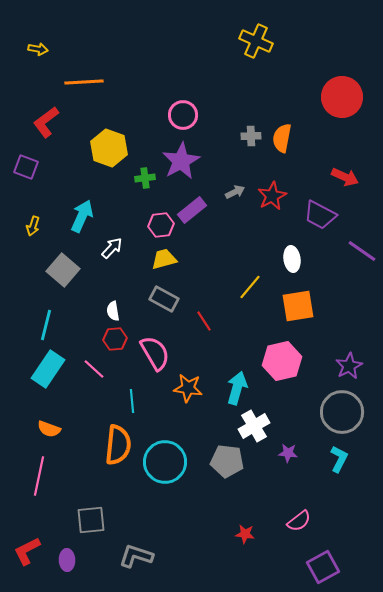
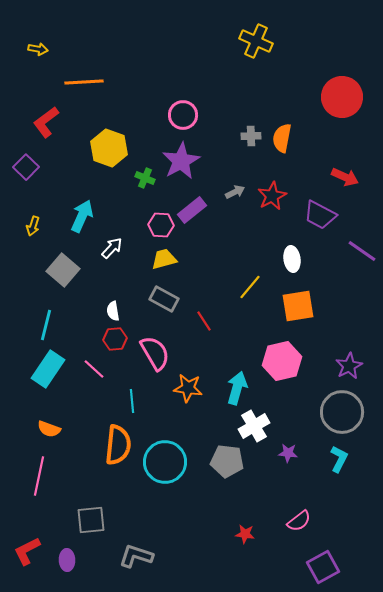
purple square at (26, 167): rotated 25 degrees clockwise
green cross at (145, 178): rotated 30 degrees clockwise
pink hexagon at (161, 225): rotated 10 degrees clockwise
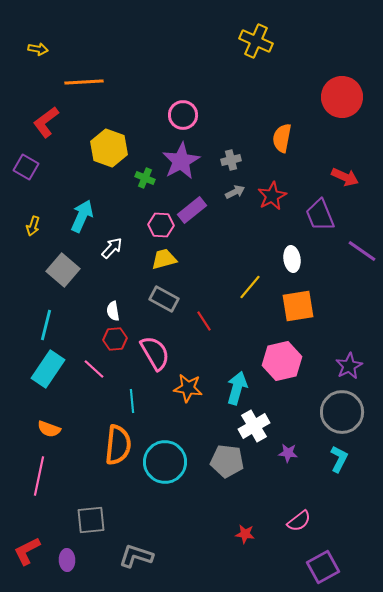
gray cross at (251, 136): moved 20 px left, 24 px down; rotated 12 degrees counterclockwise
purple square at (26, 167): rotated 15 degrees counterclockwise
purple trapezoid at (320, 215): rotated 40 degrees clockwise
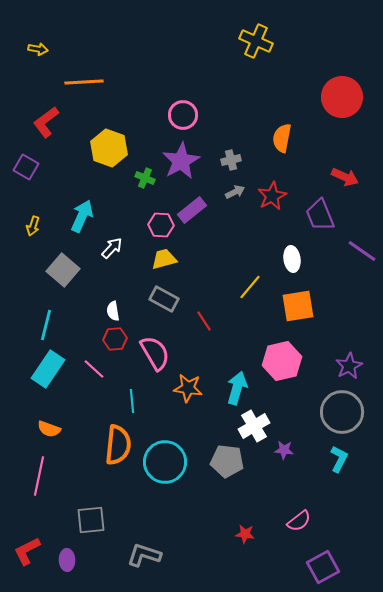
purple star at (288, 453): moved 4 px left, 3 px up
gray L-shape at (136, 556): moved 8 px right, 1 px up
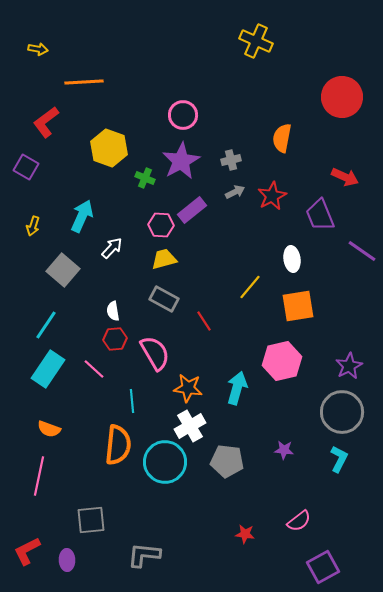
cyan line at (46, 325): rotated 20 degrees clockwise
white cross at (254, 426): moved 64 px left
gray L-shape at (144, 555): rotated 12 degrees counterclockwise
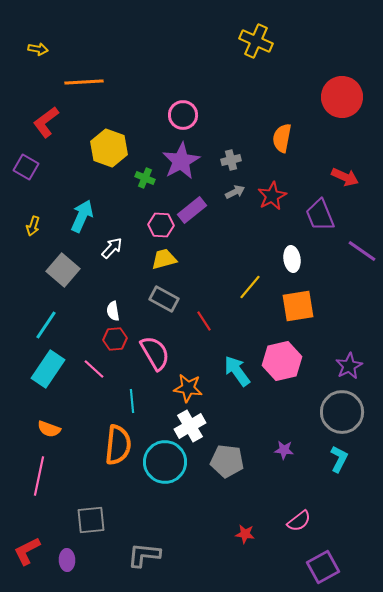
cyan arrow at (237, 388): moved 17 px up; rotated 52 degrees counterclockwise
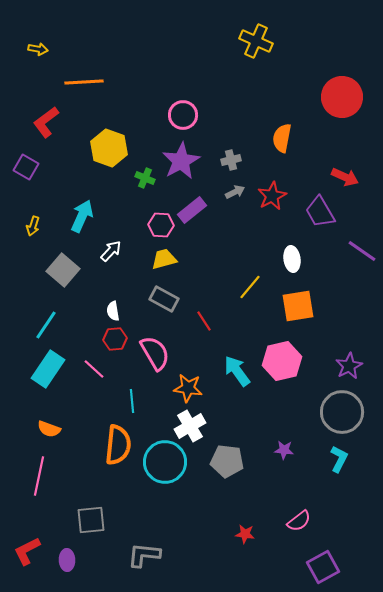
purple trapezoid at (320, 215): moved 3 px up; rotated 8 degrees counterclockwise
white arrow at (112, 248): moved 1 px left, 3 px down
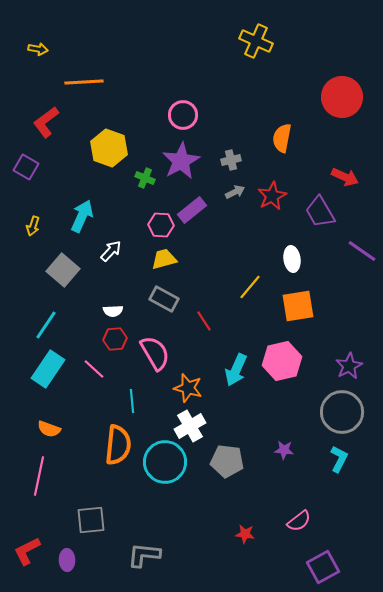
white semicircle at (113, 311): rotated 84 degrees counterclockwise
cyan arrow at (237, 371): moved 1 px left, 1 px up; rotated 120 degrees counterclockwise
orange star at (188, 388): rotated 8 degrees clockwise
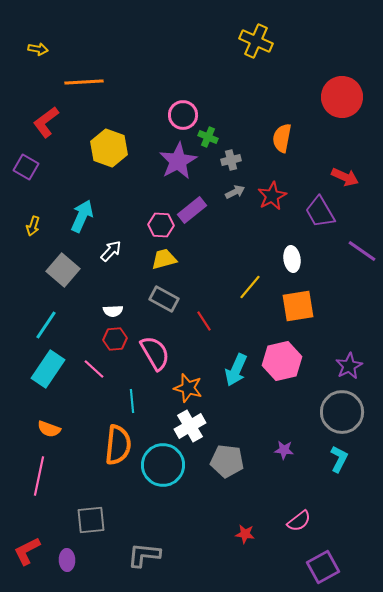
purple star at (181, 161): moved 3 px left
green cross at (145, 178): moved 63 px right, 41 px up
cyan circle at (165, 462): moved 2 px left, 3 px down
